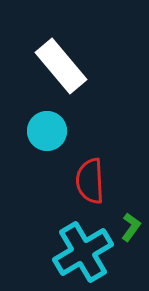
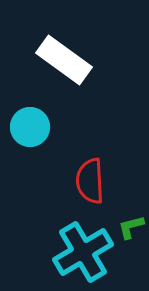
white rectangle: moved 3 px right, 6 px up; rotated 14 degrees counterclockwise
cyan circle: moved 17 px left, 4 px up
green L-shape: rotated 140 degrees counterclockwise
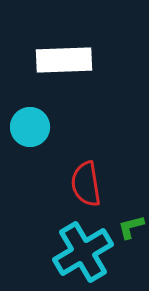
white rectangle: rotated 38 degrees counterclockwise
red semicircle: moved 4 px left, 3 px down; rotated 6 degrees counterclockwise
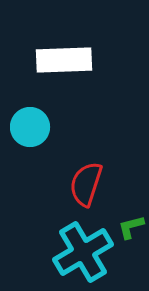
red semicircle: rotated 27 degrees clockwise
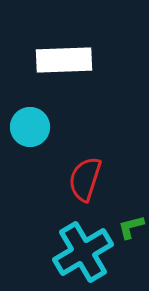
red semicircle: moved 1 px left, 5 px up
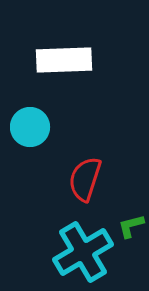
green L-shape: moved 1 px up
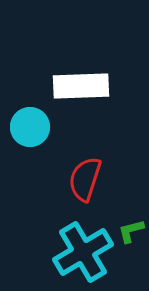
white rectangle: moved 17 px right, 26 px down
green L-shape: moved 5 px down
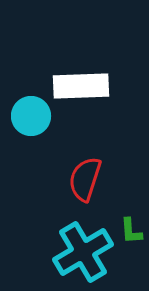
cyan circle: moved 1 px right, 11 px up
green L-shape: rotated 80 degrees counterclockwise
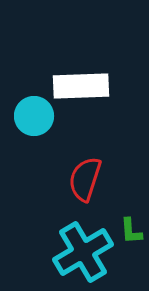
cyan circle: moved 3 px right
